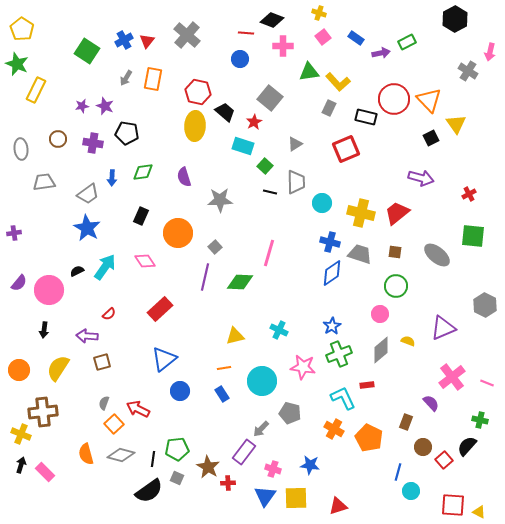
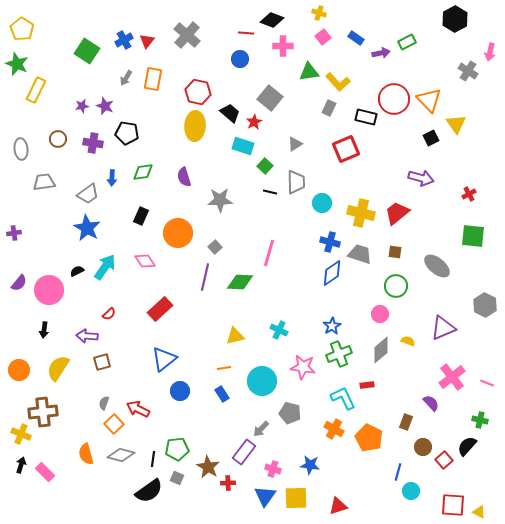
black trapezoid at (225, 112): moved 5 px right, 1 px down
gray ellipse at (437, 255): moved 11 px down
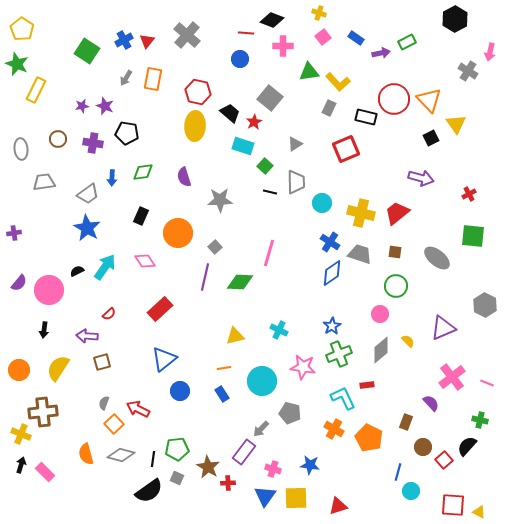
blue cross at (330, 242): rotated 18 degrees clockwise
gray ellipse at (437, 266): moved 8 px up
yellow semicircle at (408, 341): rotated 24 degrees clockwise
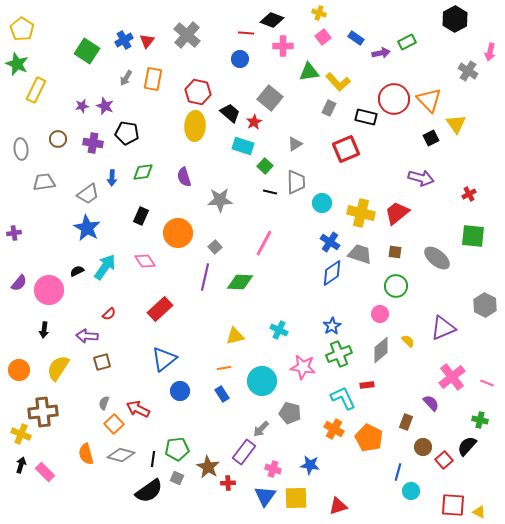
pink line at (269, 253): moved 5 px left, 10 px up; rotated 12 degrees clockwise
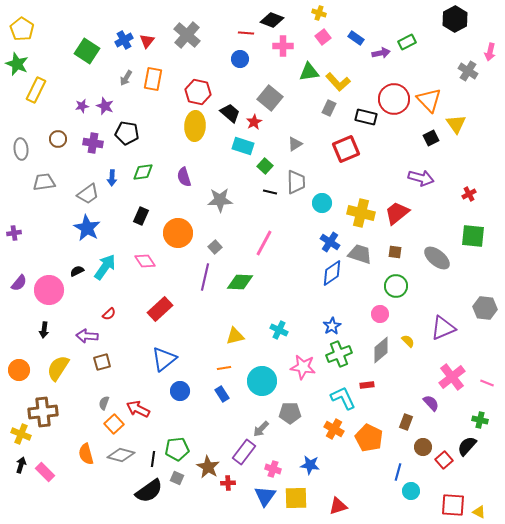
gray hexagon at (485, 305): moved 3 px down; rotated 20 degrees counterclockwise
gray pentagon at (290, 413): rotated 15 degrees counterclockwise
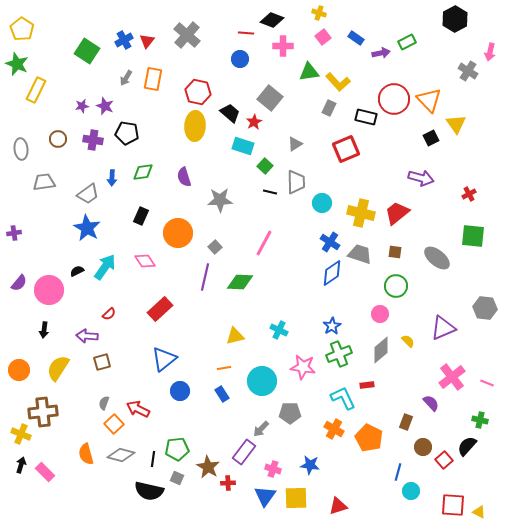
purple cross at (93, 143): moved 3 px up
black semicircle at (149, 491): rotated 48 degrees clockwise
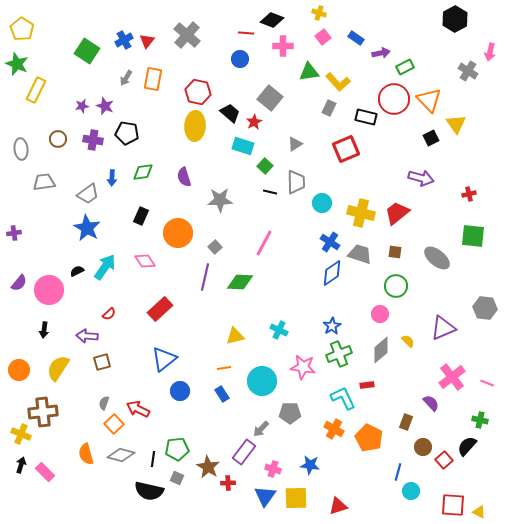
green rectangle at (407, 42): moved 2 px left, 25 px down
red cross at (469, 194): rotated 16 degrees clockwise
